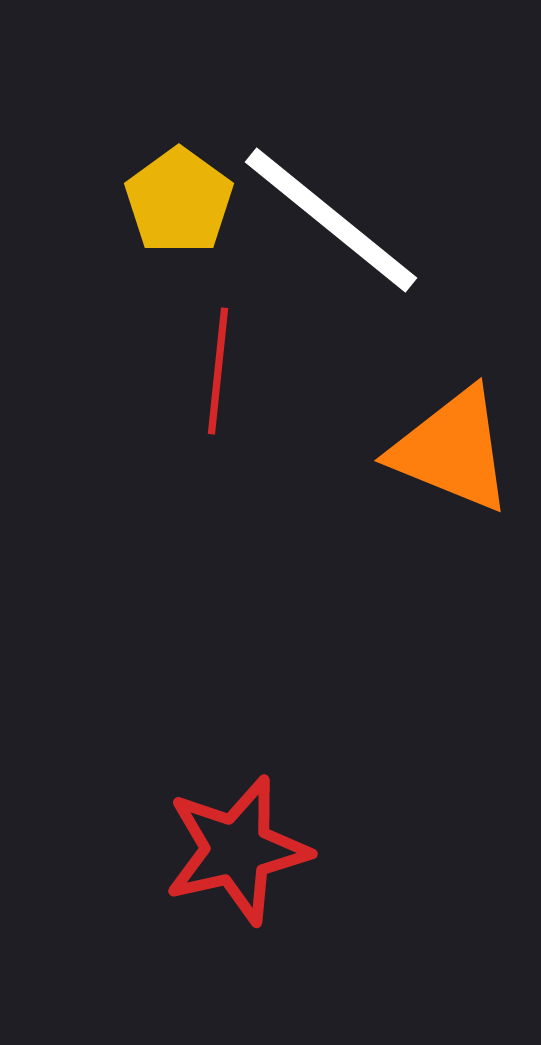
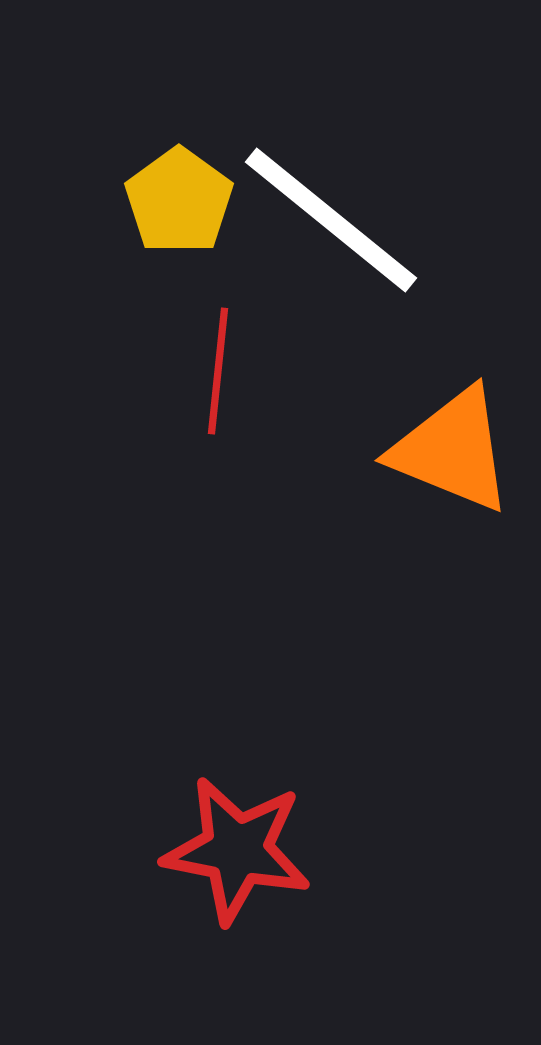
red star: rotated 24 degrees clockwise
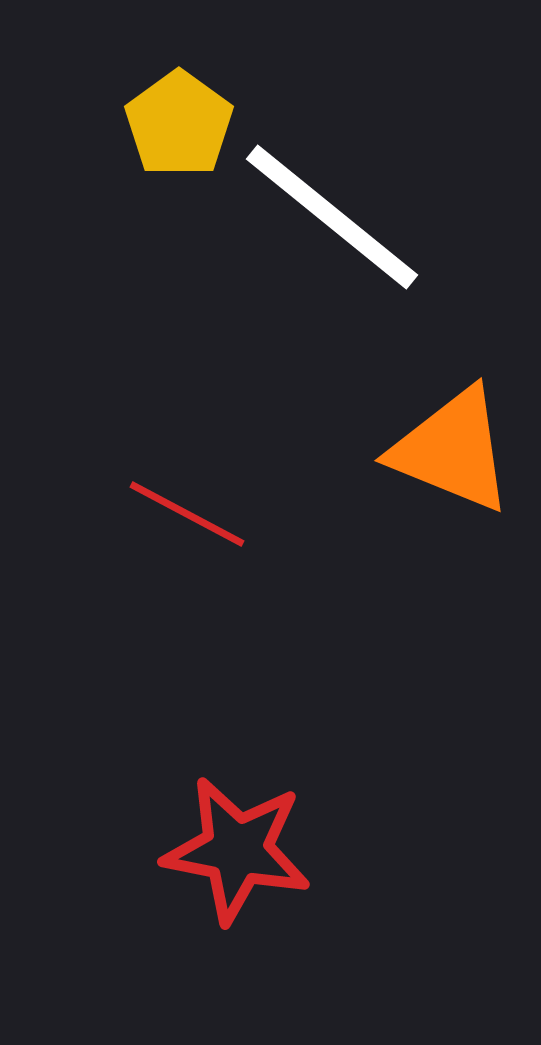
yellow pentagon: moved 77 px up
white line: moved 1 px right, 3 px up
red line: moved 31 px left, 143 px down; rotated 68 degrees counterclockwise
